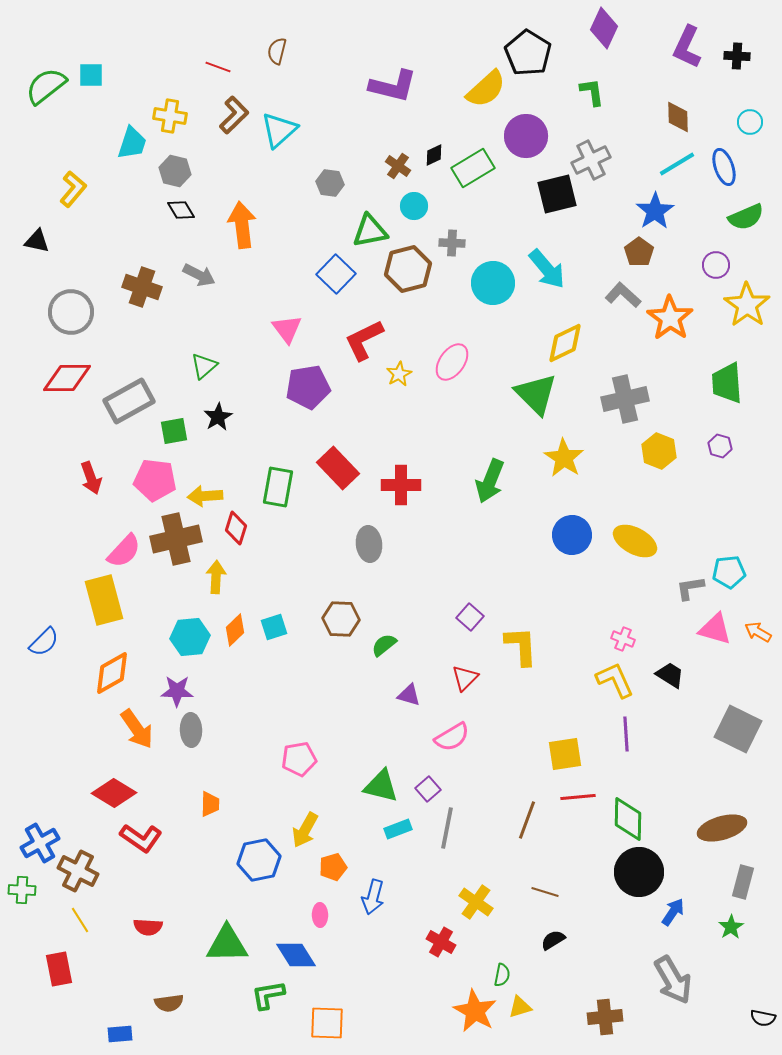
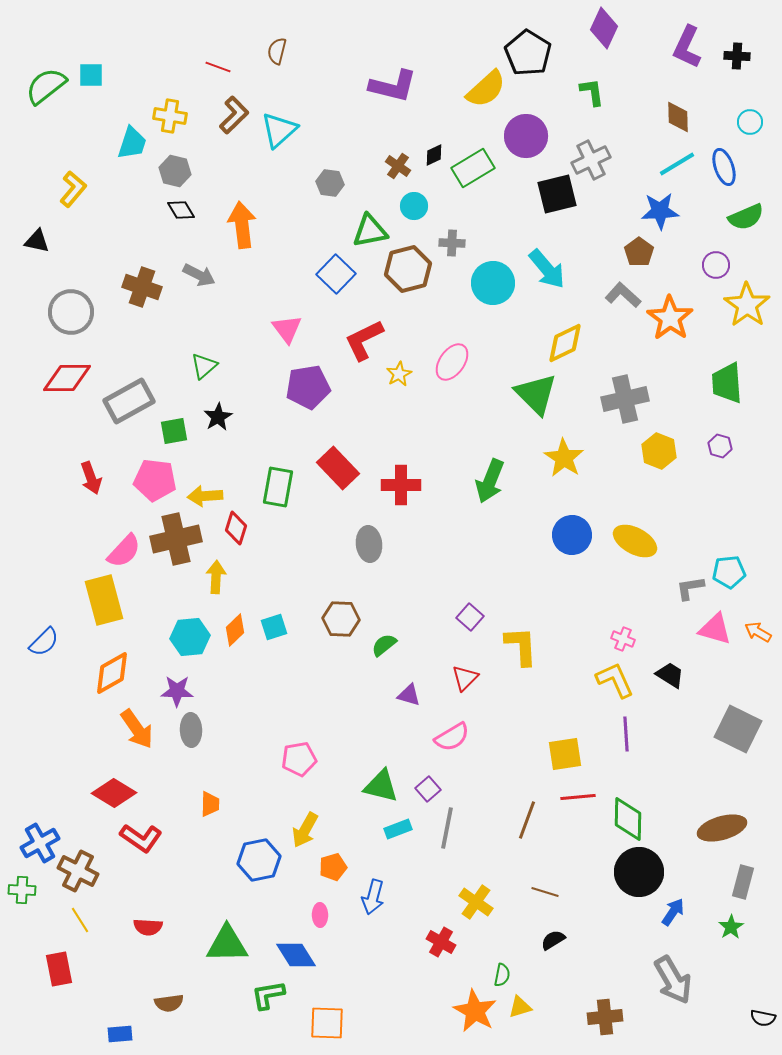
blue star at (655, 211): moved 5 px right; rotated 30 degrees clockwise
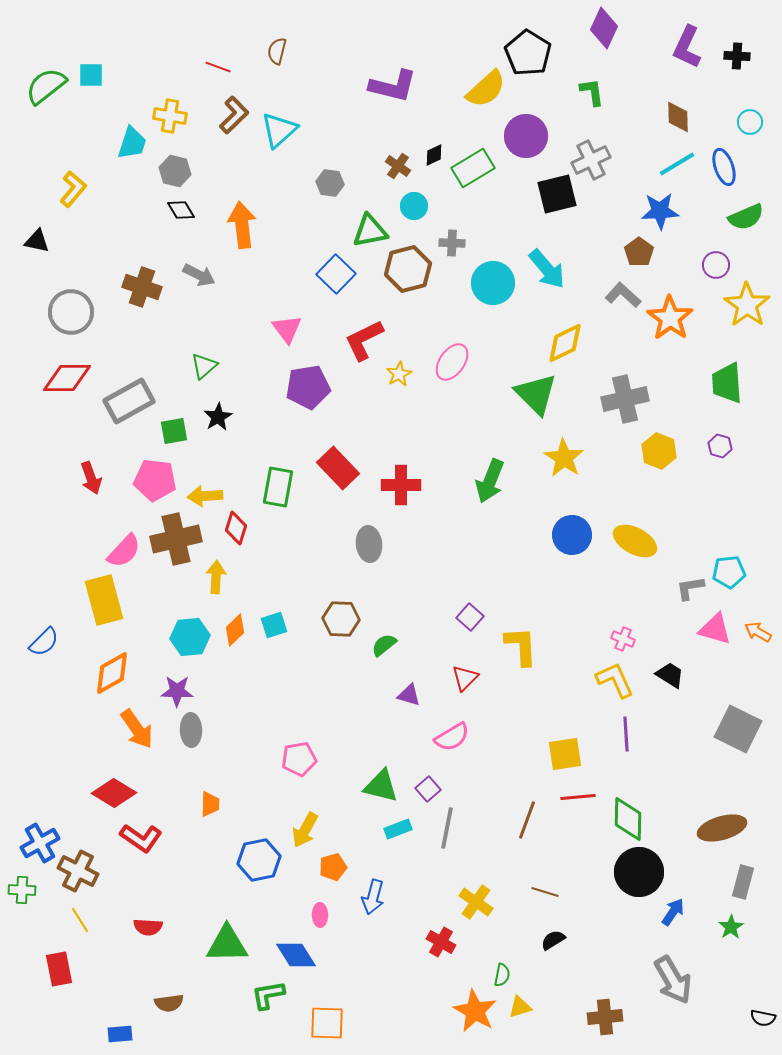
cyan square at (274, 627): moved 2 px up
